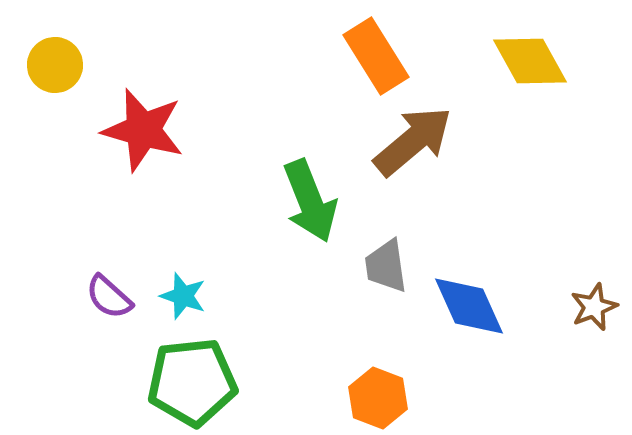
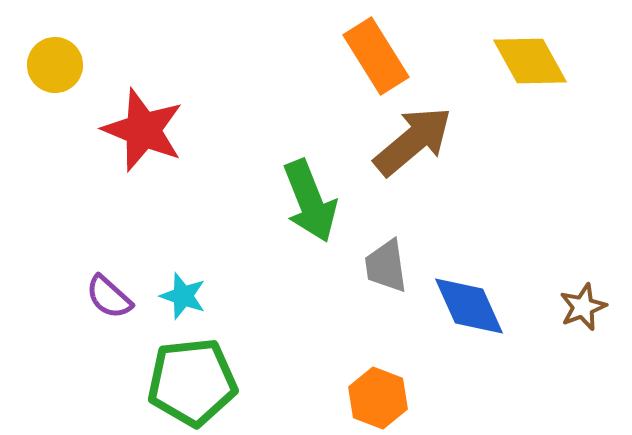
red star: rotated 6 degrees clockwise
brown star: moved 11 px left
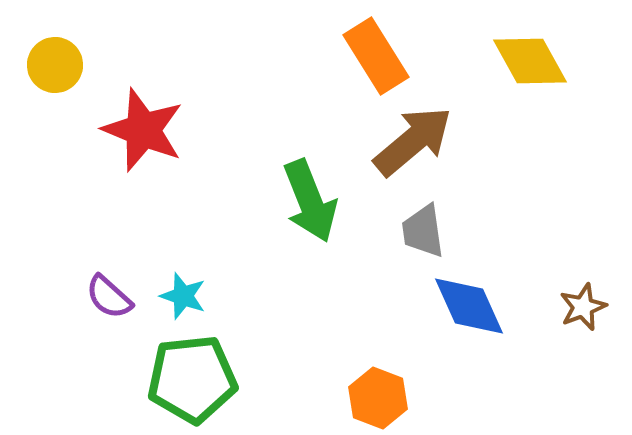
gray trapezoid: moved 37 px right, 35 px up
green pentagon: moved 3 px up
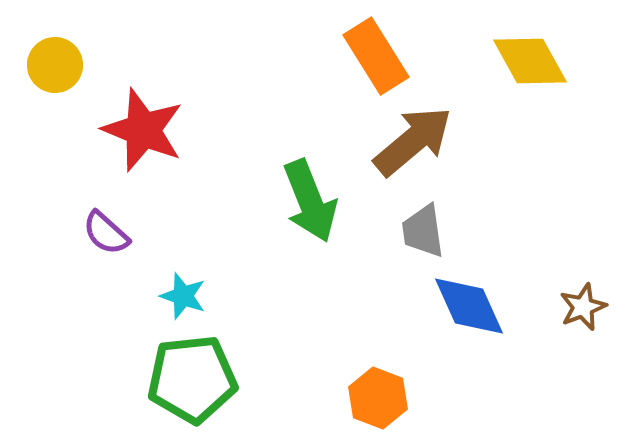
purple semicircle: moved 3 px left, 64 px up
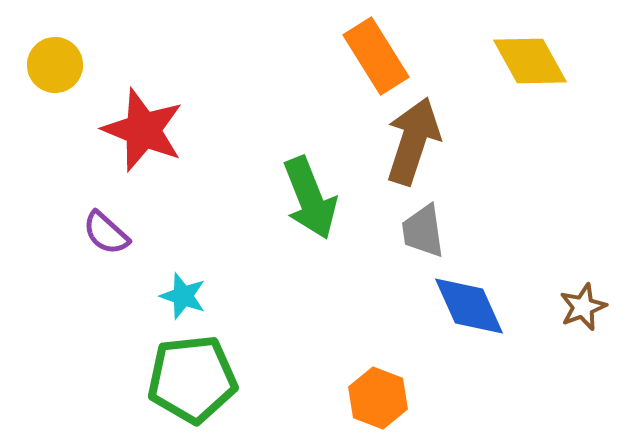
brown arrow: rotated 32 degrees counterclockwise
green arrow: moved 3 px up
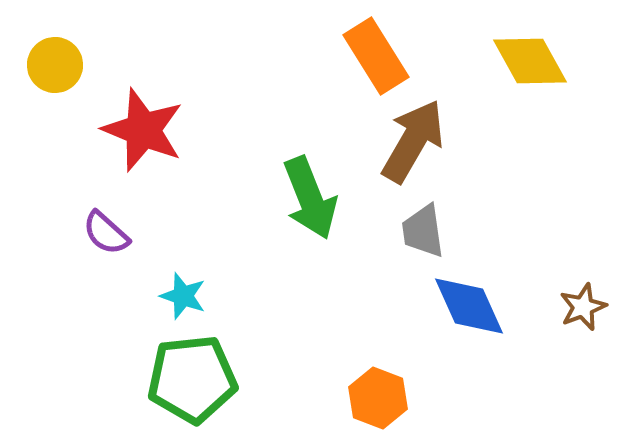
brown arrow: rotated 12 degrees clockwise
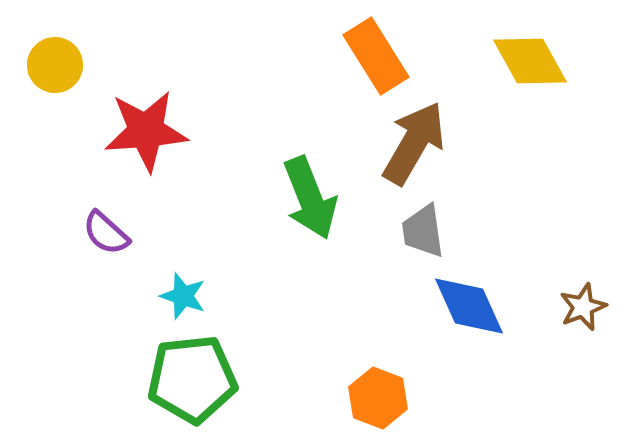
red star: moved 3 px right, 1 px down; rotated 26 degrees counterclockwise
brown arrow: moved 1 px right, 2 px down
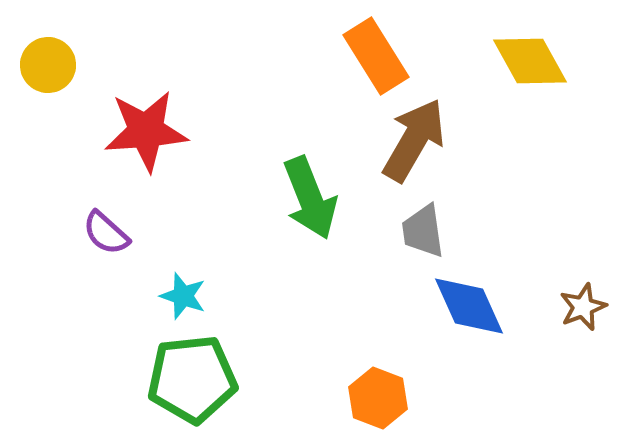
yellow circle: moved 7 px left
brown arrow: moved 3 px up
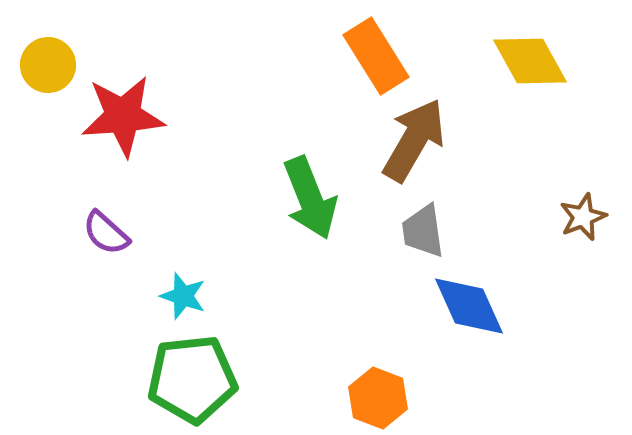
red star: moved 23 px left, 15 px up
brown star: moved 90 px up
